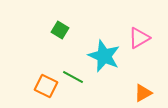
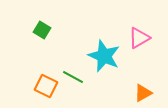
green square: moved 18 px left
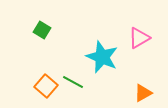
cyan star: moved 2 px left, 1 px down
green line: moved 5 px down
orange square: rotated 15 degrees clockwise
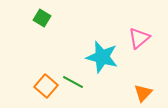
green square: moved 12 px up
pink triangle: rotated 10 degrees counterclockwise
cyan star: rotated 8 degrees counterclockwise
orange triangle: rotated 18 degrees counterclockwise
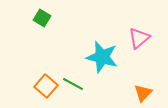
green line: moved 2 px down
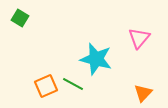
green square: moved 22 px left
pink triangle: rotated 10 degrees counterclockwise
cyan star: moved 6 px left, 2 px down
orange square: rotated 25 degrees clockwise
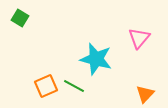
green line: moved 1 px right, 2 px down
orange triangle: moved 2 px right, 1 px down
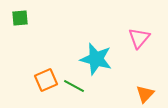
green square: rotated 36 degrees counterclockwise
orange square: moved 6 px up
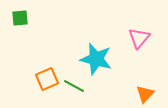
orange square: moved 1 px right, 1 px up
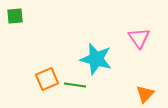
green square: moved 5 px left, 2 px up
pink triangle: rotated 15 degrees counterclockwise
green line: moved 1 px right, 1 px up; rotated 20 degrees counterclockwise
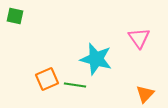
green square: rotated 18 degrees clockwise
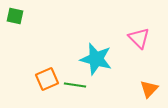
pink triangle: rotated 10 degrees counterclockwise
orange triangle: moved 4 px right, 5 px up
